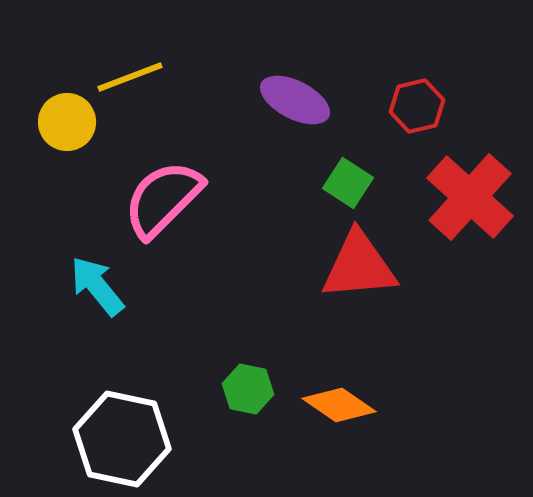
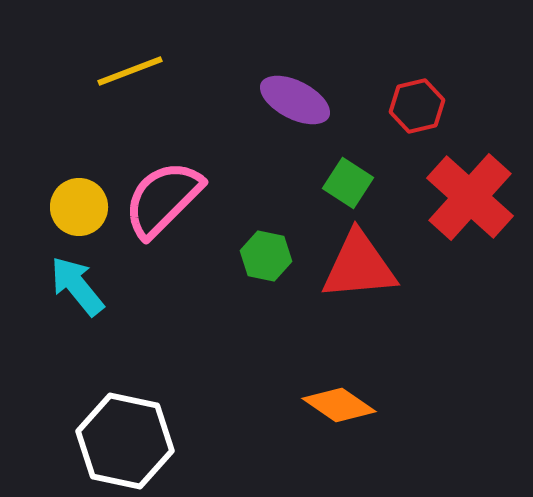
yellow line: moved 6 px up
yellow circle: moved 12 px right, 85 px down
cyan arrow: moved 20 px left
green hexagon: moved 18 px right, 133 px up
white hexagon: moved 3 px right, 2 px down
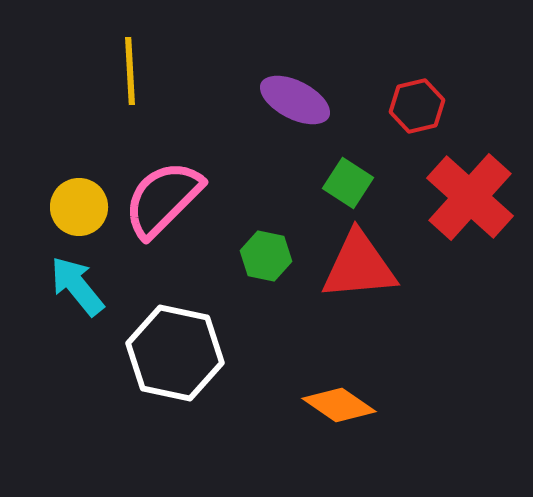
yellow line: rotated 72 degrees counterclockwise
white hexagon: moved 50 px right, 88 px up
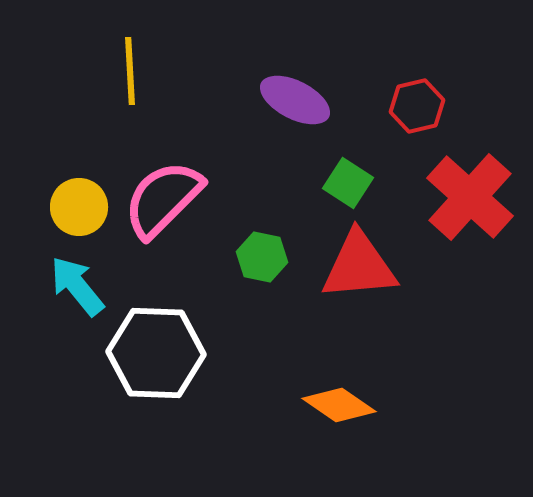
green hexagon: moved 4 px left, 1 px down
white hexagon: moved 19 px left; rotated 10 degrees counterclockwise
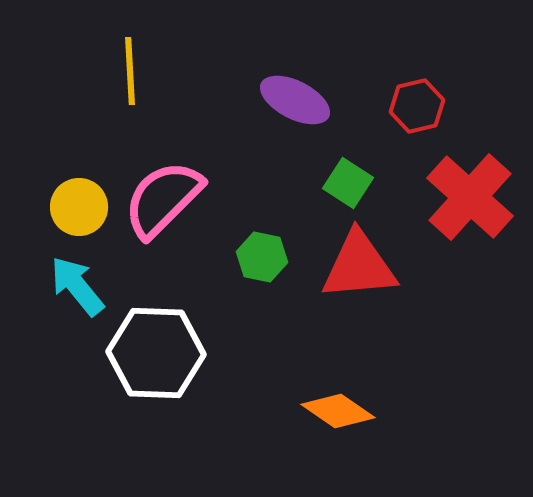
orange diamond: moved 1 px left, 6 px down
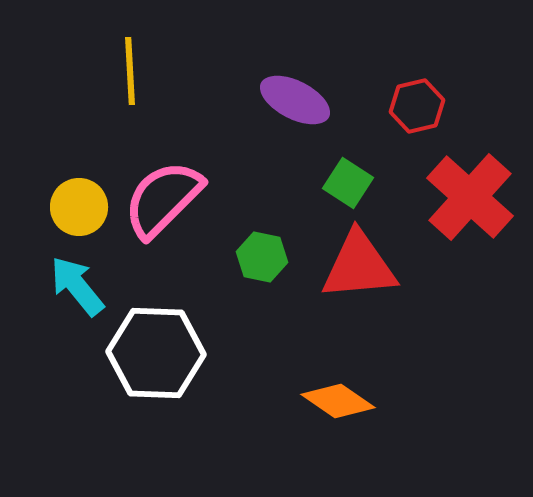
orange diamond: moved 10 px up
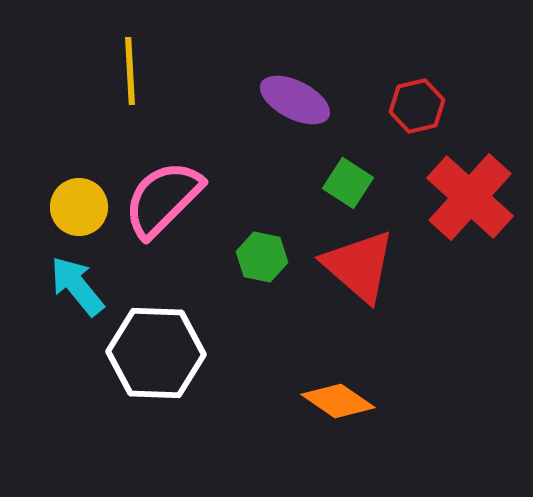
red triangle: rotated 46 degrees clockwise
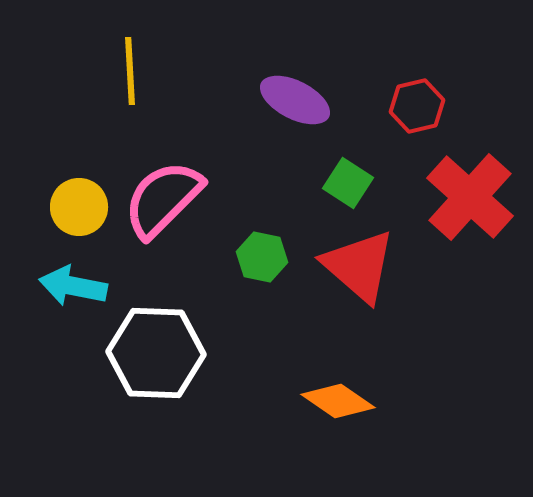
cyan arrow: moved 4 px left; rotated 40 degrees counterclockwise
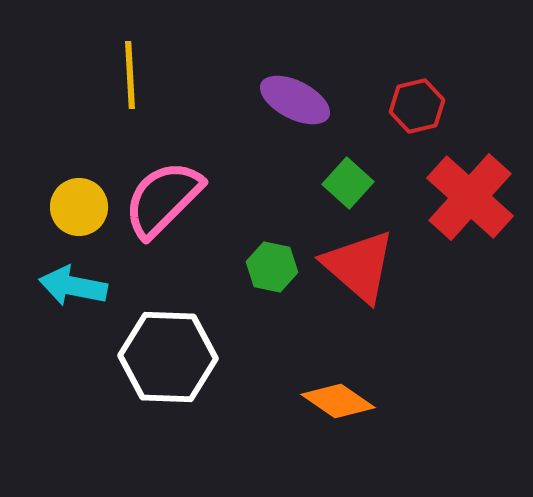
yellow line: moved 4 px down
green square: rotated 9 degrees clockwise
green hexagon: moved 10 px right, 10 px down
white hexagon: moved 12 px right, 4 px down
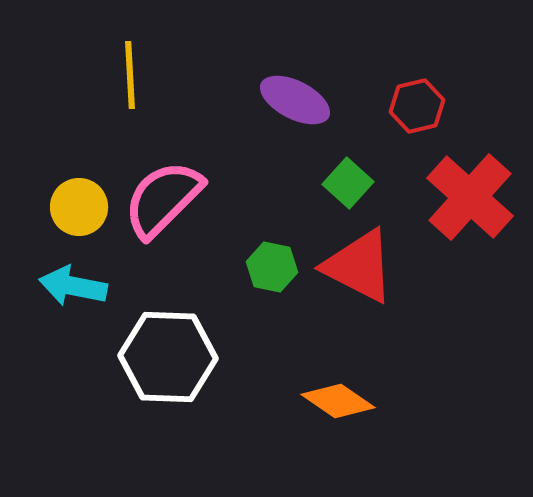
red triangle: rotated 14 degrees counterclockwise
